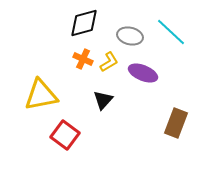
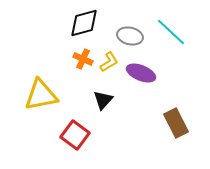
purple ellipse: moved 2 px left
brown rectangle: rotated 48 degrees counterclockwise
red square: moved 10 px right
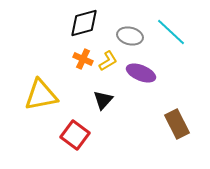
yellow L-shape: moved 1 px left, 1 px up
brown rectangle: moved 1 px right, 1 px down
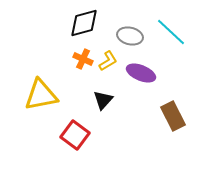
brown rectangle: moved 4 px left, 8 px up
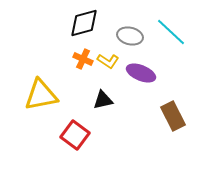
yellow L-shape: rotated 65 degrees clockwise
black triangle: rotated 35 degrees clockwise
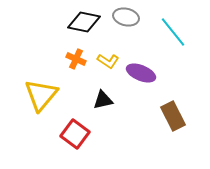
black diamond: moved 1 px up; rotated 28 degrees clockwise
cyan line: moved 2 px right; rotated 8 degrees clockwise
gray ellipse: moved 4 px left, 19 px up
orange cross: moved 7 px left
yellow triangle: rotated 39 degrees counterclockwise
red square: moved 1 px up
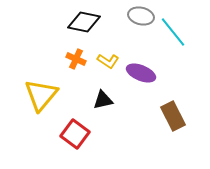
gray ellipse: moved 15 px right, 1 px up
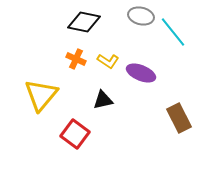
brown rectangle: moved 6 px right, 2 px down
